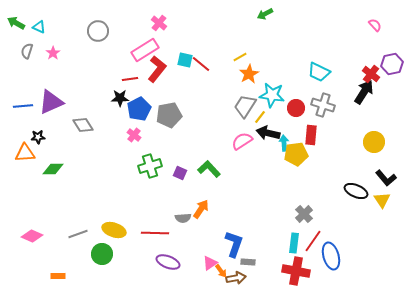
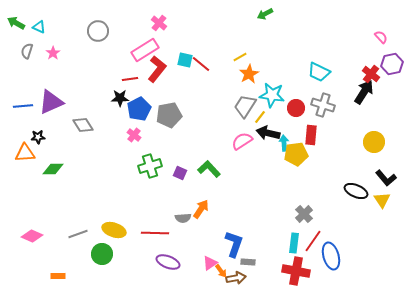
pink semicircle at (375, 25): moved 6 px right, 12 px down
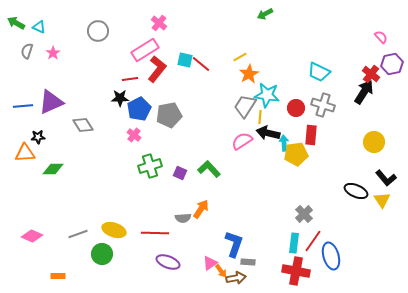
cyan star at (272, 95): moved 5 px left
yellow line at (260, 117): rotated 32 degrees counterclockwise
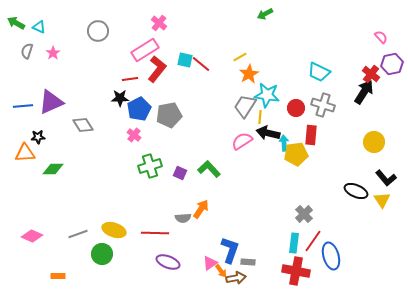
blue L-shape at (234, 244): moved 4 px left, 6 px down
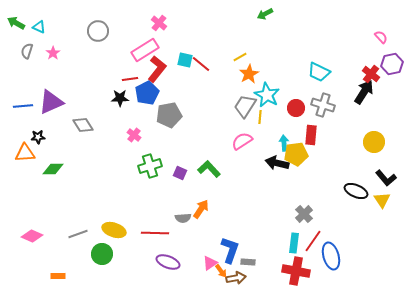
cyan star at (267, 95): rotated 20 degrees clockwise
blue pentagon at (139, 109): moved 8 px right, 16 px up
black arrow at (268, 133): moved 9 px right, 30 px down
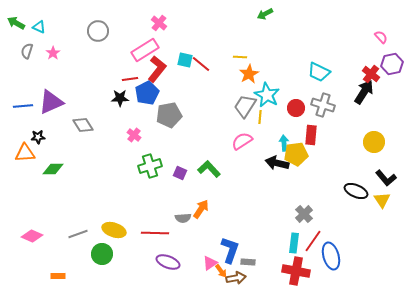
yellow line at (240, 57): rotated 32 degrees clockwise
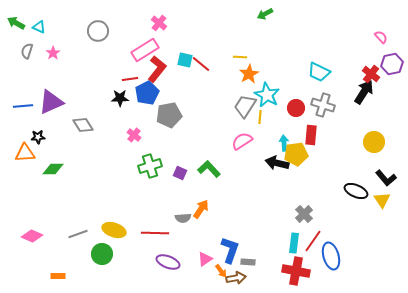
pink triangle at (210, 263): moved 5 px left, 4 px up
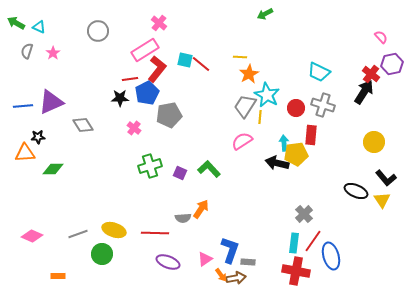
pink cross at (134, 135): moved 7 px up
orange arrow at (221, 271): moved 4 px down
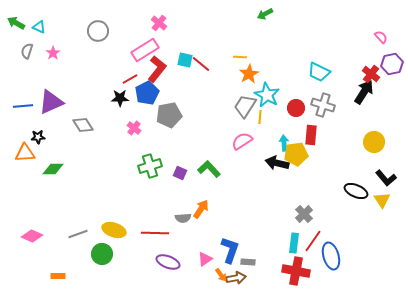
red line at (130, 79): rotated 21 degrees counterclockwise
